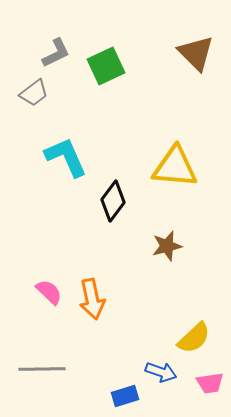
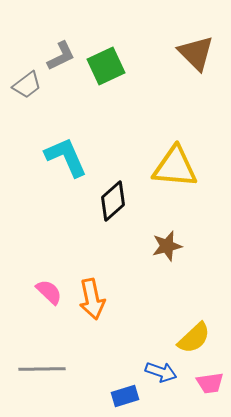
gray L-shape: moved 5 px right, 3 px down
gray trapezoid: moved 7 px left, 8 px up
black diamond: rotated 12 degrees clockwise
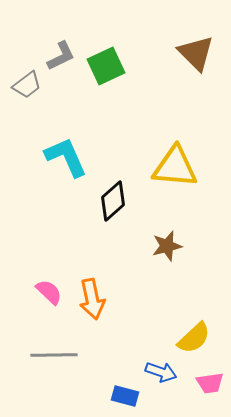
gray line: moved 12 px right, 14 px up
blue rectangle: rotated 32 degrees clockwise
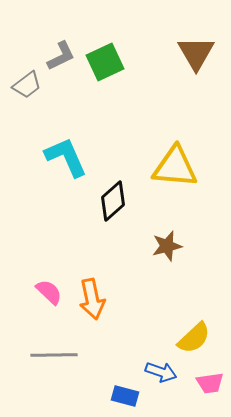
brown triangle: rotated 15 degrees clockwise
green square: moved 1 px left, 4 px up
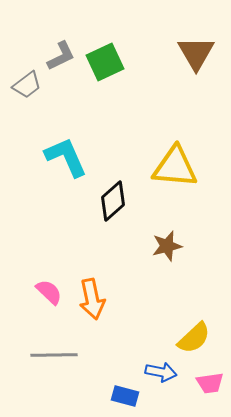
blue arrow: rotated 8 degrees counterclockwise
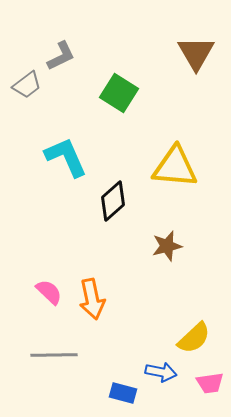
green square: moved 14 px right, 31 px down; rotated 33 degrees counterclockwise
blue rectangle: moved 2 px left, 3 px up
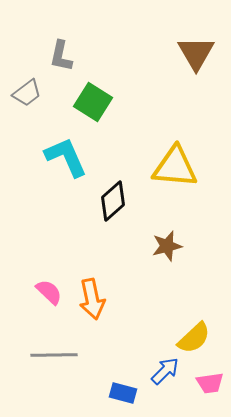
gray L-shape: rotated 128 degrees clockwise
gray trapezoid: moved 8 px down
green square: moved 26 px left, 9 px down
blue arrow: moved 4 px right, 1 px up; rotated 56 degrees counterclockwise
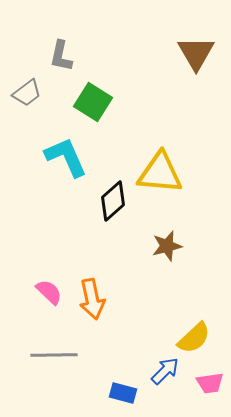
yellow triangle: moved 15 px left, 6 px down
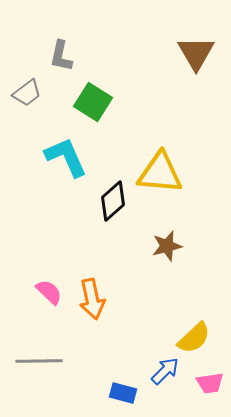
gray line: moved 15 px left, 6 px down
